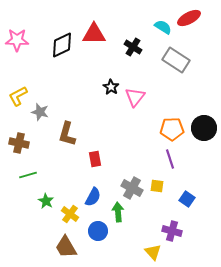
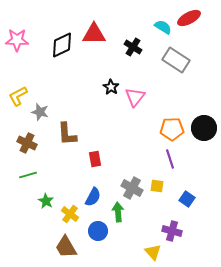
brown L-shape: rotated 20 degrees counterclockwise
brown cross: moved 8 px right; rotated 12 degrees clockwise
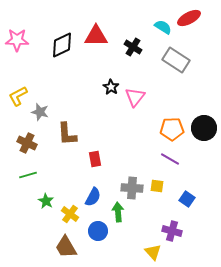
red triangle: moved 2 px right, 2 px down
purple line: rotated 42 degrees counterclockwise
gray cross: rotated 25 degrees counterclockwise
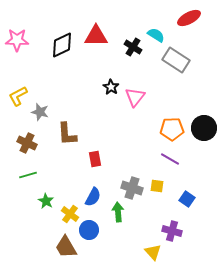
cyan semicircle: moved 7 px left, 8 px down
gray cross: rotated 15 degrees clockwise
blue circle: moved 9 px left, 1 px up
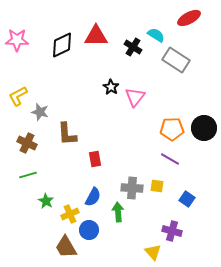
gray cross: rotated 15 degrees counterclockwise
yellow cross: rotated 30 degrees clockwise
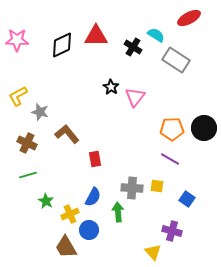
brown L-shape: rotated 145 degrees clockwise
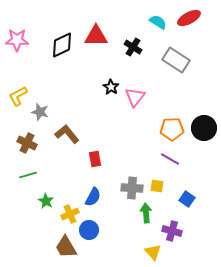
cyan semicircle: moved 2 px right, 13 px up
green arrow: moved 28 px right, 1 px down
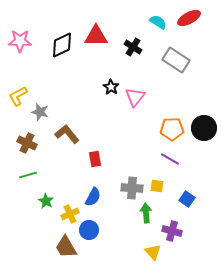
pink star: moved 3 px right, 1 px down
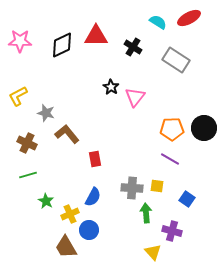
gray star: moved 6 px right, 1 px down
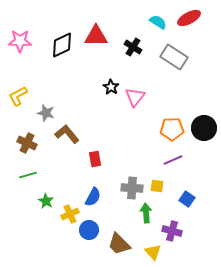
gray rectangle: moved 2 px left, 3 px up
purple line: moved 3 px right, 1 px down; rotated 54 degrees counterclockwise
brown trapezoid: moved 53 px right, 3 px up; rotated 15 degrees counterclockwise
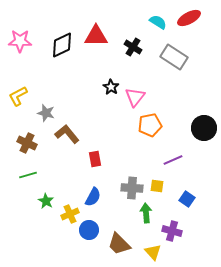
orange pentagon: moved 22 px left, 4 px up; rotated 10 degrees counterclockwise
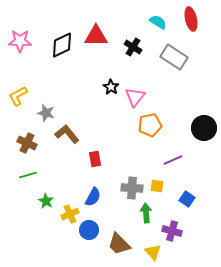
red ellipse: moved 2 px right, 1 px down; rotated 75 degrees counterclockwise
